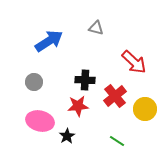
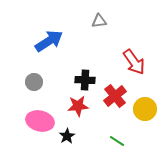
gray triangle: moved 3 px right, 7 px up; rotated 21 degrees counterclockwise
red arrow: rotated 12 degrees clockwise
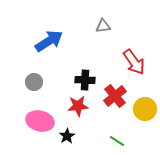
gray triangle: moved 4 px right, 5 px down
